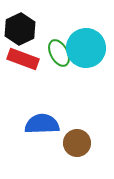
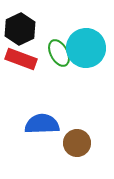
red rectangle: moved 2 px left
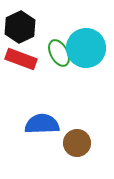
black hexagon: moved 2 px up
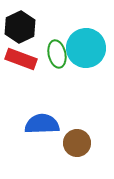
green ellipse: moved 2 px left, 1 px down; rotated 16 degrees clockwise
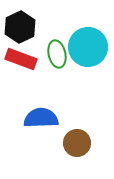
cyan circle: moved 2 px right, 1 px up
blue semicircle: moved 1 px left, 6 px up
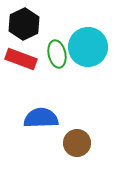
black hexagon: moved 4 px right, 3 px up
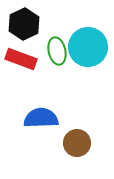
green ellipse: moved 3 px up
